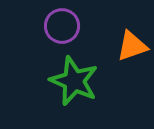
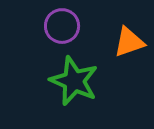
orange triangle: moved 3 px left, 4 px up
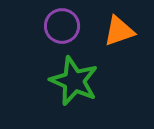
orange triangle: moved 10 px left, 11 px up
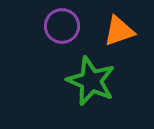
green star: moved 17 px right
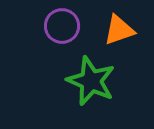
orange triangle: moved 1 px up
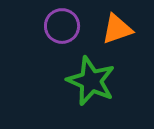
orange triangle: moved 2 px left, 1 px up
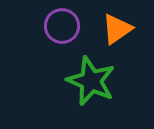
orange triangle: rotated 16 degrees counterclockwise
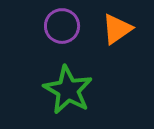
green star: moved 23 px left, 9 px down; rotated 6 degrees clockwise
